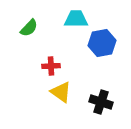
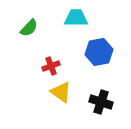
cyan trapezoid: moved 1 px up
blue hexagon: moved 3 px left, 9 px down
red cross: rotated 18 degrees counterclockwise
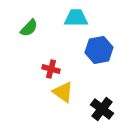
blue hexagon: moved 2 px up
red cross: moved 3 px down; rotated 36 degrees clockwise
yellow triangle: moved 2 px right
black cross: moved 1 px right, 7 px down; rotated 20 degrees clockwise
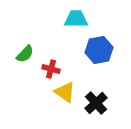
cyan trapezoid: moved 1 px down
green semicircle: moved 4 px left, 26 px down
yellow triangle: moved 2 px right
black cross: moved 6 px left, 6 px up; rotated 10 degrees clockwise
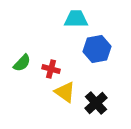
blue hexagon: moved 2 px left, 1 px up
green semicircle: moved 3 px left, 9 px down
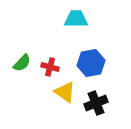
blue hexagon: moved 6 px left, 14 px down
red cross: moved 1 px left, 2 px up
black cross: rotated 20 degrees clockwise
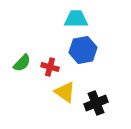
blue hexagon: moved 8 px left, 13 px up
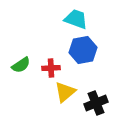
cyan trapezoid: rotated 20 degrees clockwise
green semicircle: moved 1 px left, 2 px down; rotated 12 degrees clockwise
red cross: moved 1 px right, 1 px down; rotated 18 degrees counterclockwise
yellow triangle: rotated 45 degrees clockwise
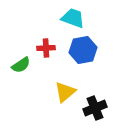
cyan trapezoid: moved 3 px left, 1 px up
red cross: moved 5 px left, 20 px up
black cross: moved 1 px left, 5 px down
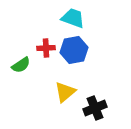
blue hexagon: moved 9 px left
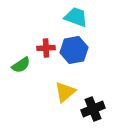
cyan trapezoid: moved 3 px right, 1 px up
black cross: moved 2 px left, 1 px down
